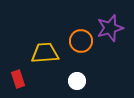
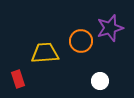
white circle: moved 23 px right
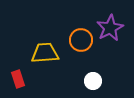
purple star: rotated 12 degrees counterclockwise
orange circle: moved 1 px up
white circle: moved 7 px left
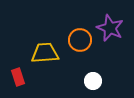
purple star: rotated 20 degrees counterclockwise
orange circle: moved 1 px left
red rectangle: moved 2 px up
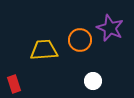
yellow trapezoid: moved 1 px left, 3 px up
red rectangle: moved 4 px left, 7 px down
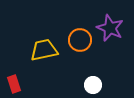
yellow trapezoid: rotated 8 degrees counterclockwise
white circle: moved 4 px down
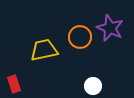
orange circle: moved 3 px up
white circle: moved 1 px down
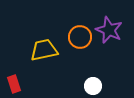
purple star: moved 1 px left, 2 px down
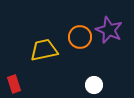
white circle: moved 1 px right, 1 px up
